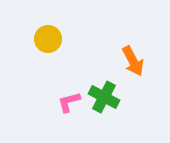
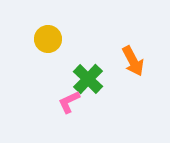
green cross: moved 16 px left, 18 px up; rotated 16 degrees clockwise
pink L-shape: rotated 10 degrees counterclockwise
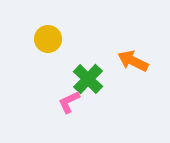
orange arrow: rotated 144 degrees clockwise
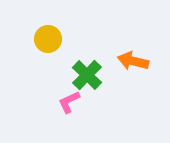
orange arrow: rotated 12 degrees counterclockwise
green cross: moved 1 px left, 4 px up
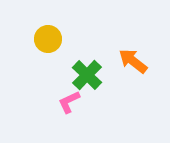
orange arrow: rotated 24 degrees clockwise
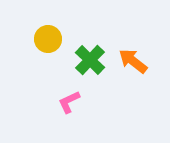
green cross: moved 3 px right, 15 px up
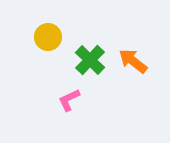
yellow circle: moved 2 px up
pink L-shape: moved 2 px up
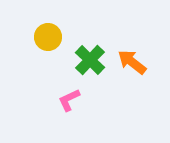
orange arrow: moved 1 px left, 1 px down
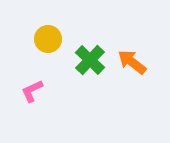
yellow circle: moved 2 px down
pink L-shape: moved 37 px left, 9 px up
